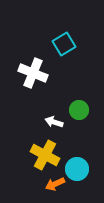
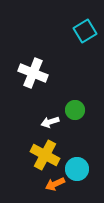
cyan square: moved 21 px right, 13 px up
green circle: moved 4 px left
white arrow: moved 4 px left; rotated 36 degrees counterclockwise
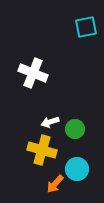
cyan square: moved 1 px right, 4 px up; rotated 20 degrees clockwise
green circle: moved 19 px down
yellow cross: moved 3 px left, 5 px up; rotated 12 degrees counterclockwise
orange arrow: rotated 24 degrees counterclockwise
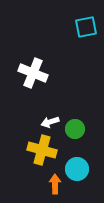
orange arrow: rotated 138 degrees clockwise
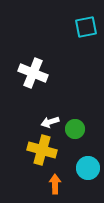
cyan circle: moved 11 px right, 1 px up
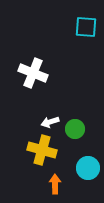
cyan square: rotated 15 degrees clockwise
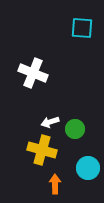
cyan square: moved 4 px left, 1 px down
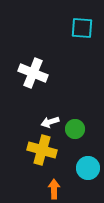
orange arrow: moved 1 px left, 5 px down
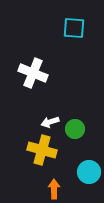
cyan square: moved 8 px left
cyan circle: moved 1 px right, 4 px down
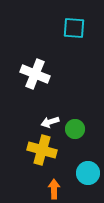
white cross: moved 2 px right, 1 px down
cyan circle: moved 1 px left, 1 px down
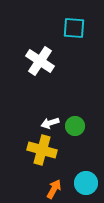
white cross: moved 5 px right, 13 px up; rotated 12 degrees clockwise
white arrow: moved 1 px down
green circle: moved 3 px up
cyan circle: moved 2 px left, 10 px down
orange arrow: rotated 30 degrees clockwise
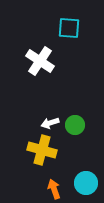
cyan square: moved 5 px left
green circle: moved 1 px up
orange arrow: rotated 48 degrees counterclockwise
